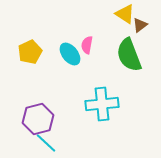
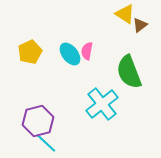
pink semicircle: moved 6 px down
green semicircle: moved 17 px down
cyan cross: rotated 32 degrees counterclockwise
purple hexagon: moved 2 px down
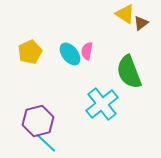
brown triangle: moved 1 px right, 2 px up
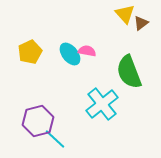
yellow triangle: rotated 15 degrees clockwise
pink semicircle: rotated 90 degrees clockwise
cyan line: moved 9 px right, 4 px up
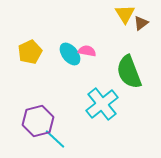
yellow triangle: rotated 10 degrees clockwise
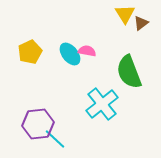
purple hexagon: moved 3 px down; rotated 8 degrees clockwise
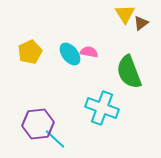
pink semicircle: moved 2 px right, 1 px down
cyan cross: moved 4 px down; rotated 32 degrees counterclockwise
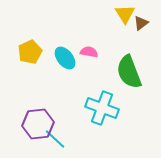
cyan ellipse: moved 5 px left, 4 px down
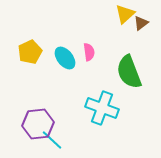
yellow triangle: rotated 20 degrees clockwise
pink semicircle: rotated 72 degrees clockwise
cyan line: moved 3 px left, 1 px down
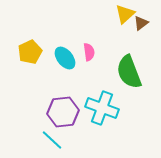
purple hexagon: moved 25 px right, 12 px up
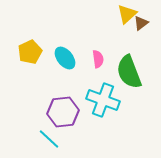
yellow triangle: moved 2 px right
pink semicircle: moved 9 px right, 7 px down
cyan cross: moved 1 px right, 8 px up
cyan line: moved 3 px left, 1 px up
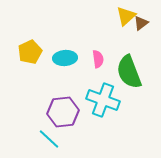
yellow triangle: moved 1 px left, 2 px down
cyan ellipse: rotated 55 degrees counterclockwise
